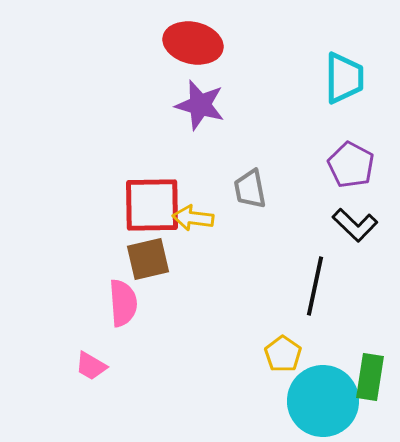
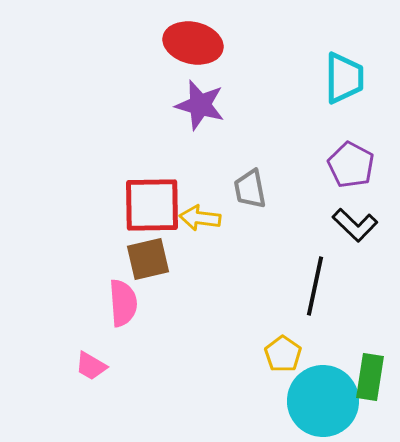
yellow arrow: moved 7 px right
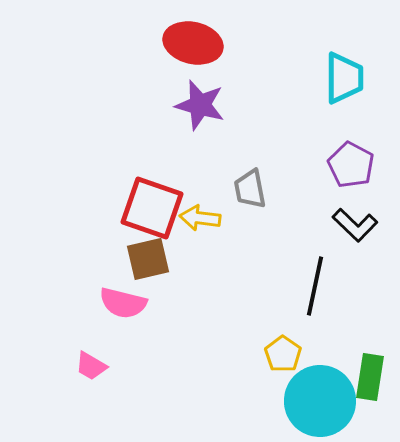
red square: moved 3 px down; rotated 20 degrees clockwise
pink semicircle: rotated 108 degrees clockwise
cyan circle: moved 3 px left
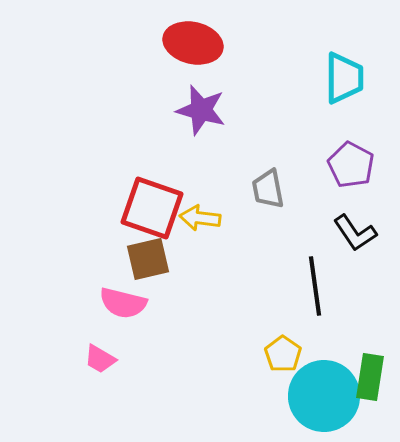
purple star: moved 1 px right, 5 px down
gray trapezoid: moved 18 px right
black L-shape: moved 8 px down; rotated 12 degrees clockwise
black line: rotated 20 degrees counterclockwise
pink trapezoid: moved 9 px right, 7 px up
cyan circle: moved 4 px right, 5 px up
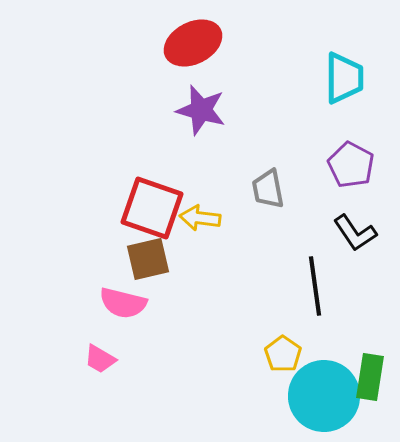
red ellipse: rotated 40 degrees counterclockwise
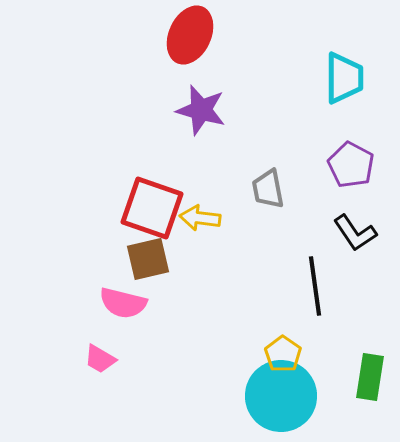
red ellipse: moved 3 px left, 8 px up; rotated 38 degrees counterclockwise
cyan circle: moved 43 px left
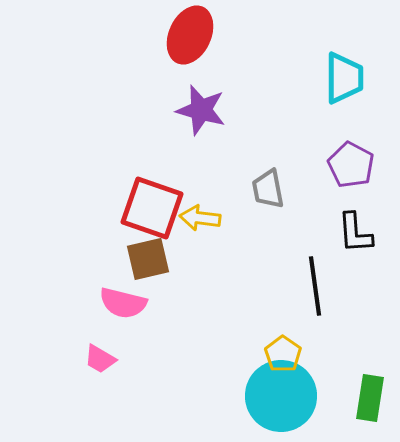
black L-shape: rotated 30 degrees clockwise
green rectangle: moved 21 px down
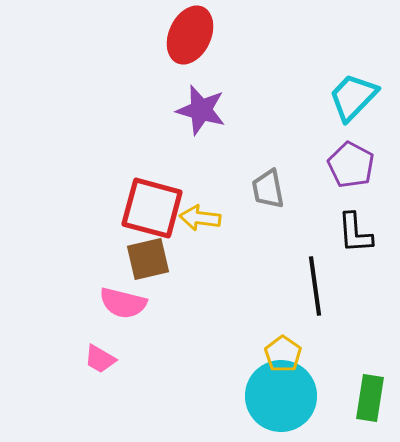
cyan trapezoid: moved 9 px right, 19 px down; rotated 136 degrees counterclockwise
red square: rotated 4 degrees counterclockwise
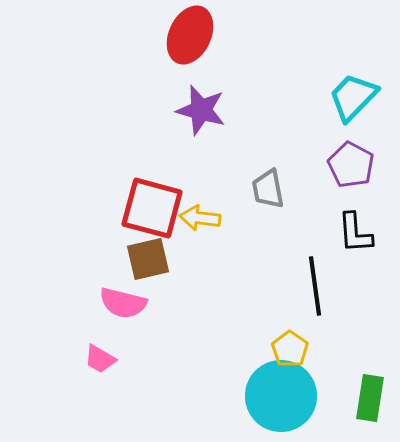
yellow pentagon: moved 7 px right, 5 px up
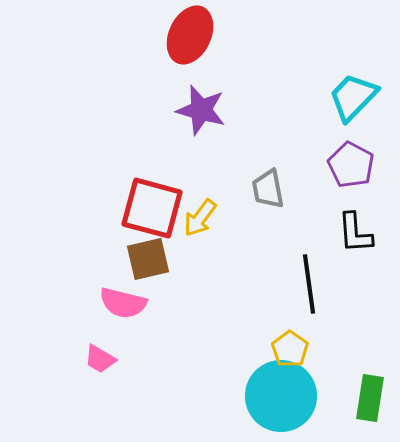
yellow arrow: rotated 60 degrees counterclockwise
black line: moved 6 px left, 2 px up
